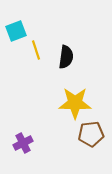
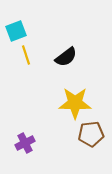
yellow line: moved 10 px left, 5 px down
black semicircle: rotated 45 degrees clockwise
purple cross: moved 2 px right
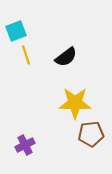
purple cross: moved 2 px down
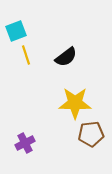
purple cross: moved 2 px up
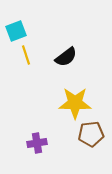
purple cross: moved 12 px right; rotated 18 degrees clockwise
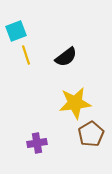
yellow star: rotated 8 degrees counterclockwise
brown pentagon: rotated 25 degrees counterclockwise
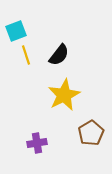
black semicircle: moved 7 px left, 2 px up; rotated 15 degrees counterclockwise
yellow star: moved 11 px left, 8 px up; rotated 20 degrees counterclockwise
brown pentagon: moved 1 px up
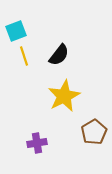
yellow line: moved 2 px left, 1 px down
yellow star: moved 1 px down
brown pentagon: moved 3 px right, 1 px up
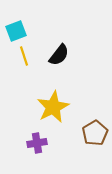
yellow star: moved 11 px left, 11 px down
brown pentagon: moved 1 px right, 1 px down
